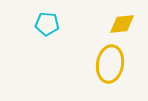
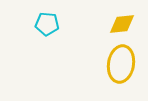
yellow ellipse: moved 11 px right
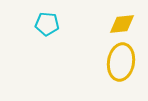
yellow ellipse: moved 2 px up
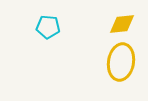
cyan pentagon: moved 1 px right, 3 px down
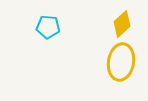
yellow diamond: rotated 36 degrees counterclockwise
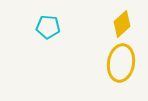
yellow ellipse: moved 1 px down
